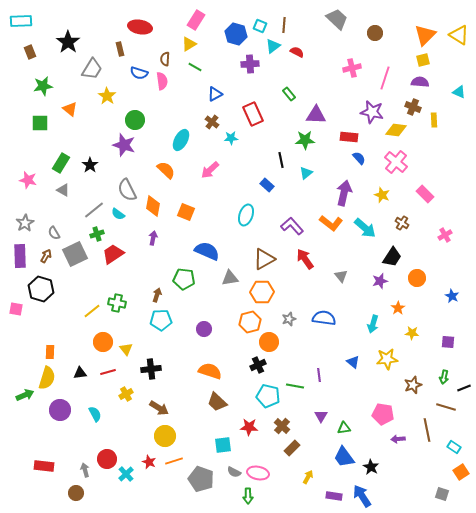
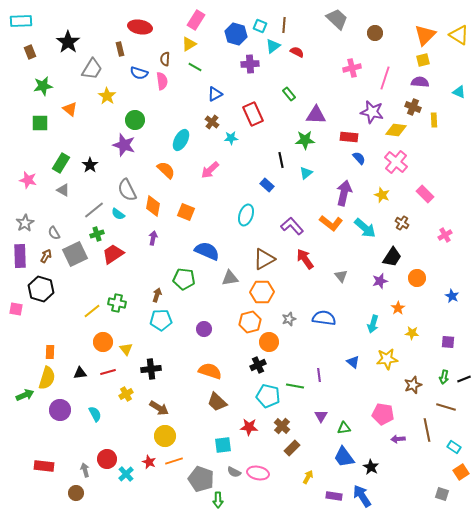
black line at (464, 388): moved 9 px up
green arrow at (248, 496): moved 30 px left, 4 px down
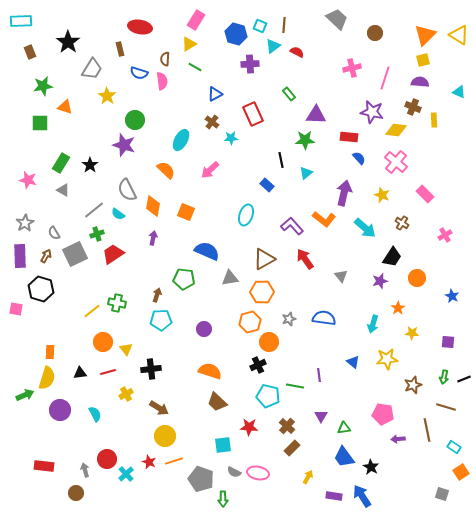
orange triangle at (70, 109): moved 5 px left, 2 px up; rotated 21 degrees counterclockwise
orange L-shape at (331, 223): moved 7 px left, 4 px up
brown cross at (282, 426): moved 5 px right
green arrow at (218, 500): moved 5 px right, 1 px up
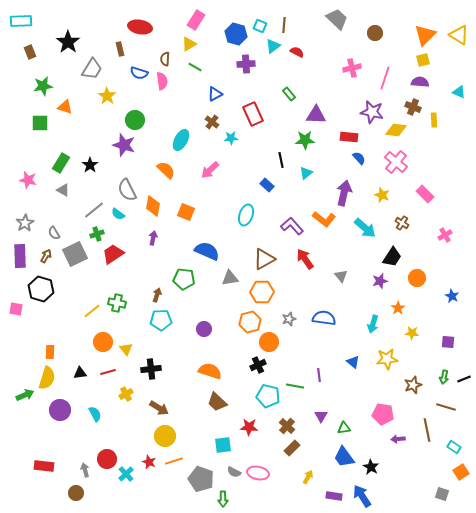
purple cross at (250, 64): moved 4 px left
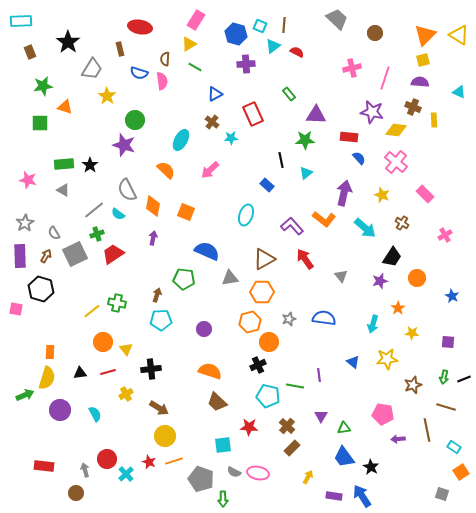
green rectangle at (61, 163): moved 3 px right, 1 px down; rotated 54 degrees clockwise
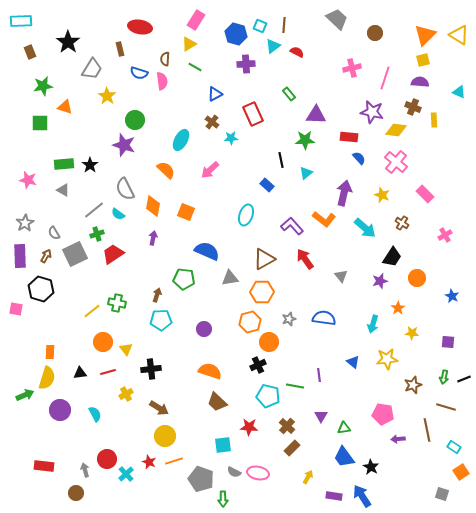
gray semicircle at (127, 190): moved 2 px left, 1 px up
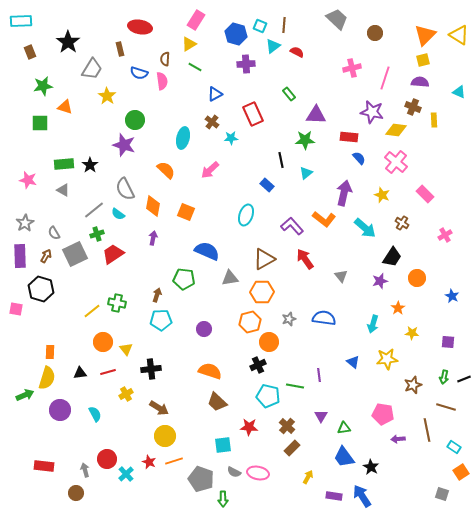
cyan ellipse at (181, 140): moved 2 px right, 2 px up; rotated 15 degrees counterclockwise
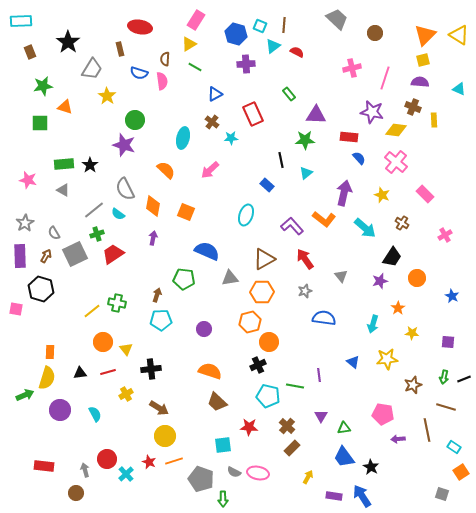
cyan triangle at (459, 92): moved 3 px up
gray star at (289, 319): moved 16 px right, 28 px up
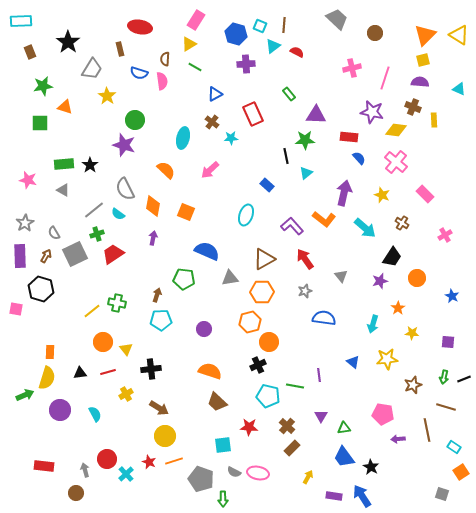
black line at (281, 160): moved 5 px right, 4 px up
